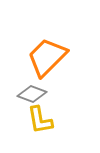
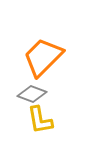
orange trapezoid: moved 4 px left
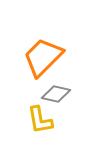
gray diamond: moved 24 px right; rotated 8 degrees counterclockwise
